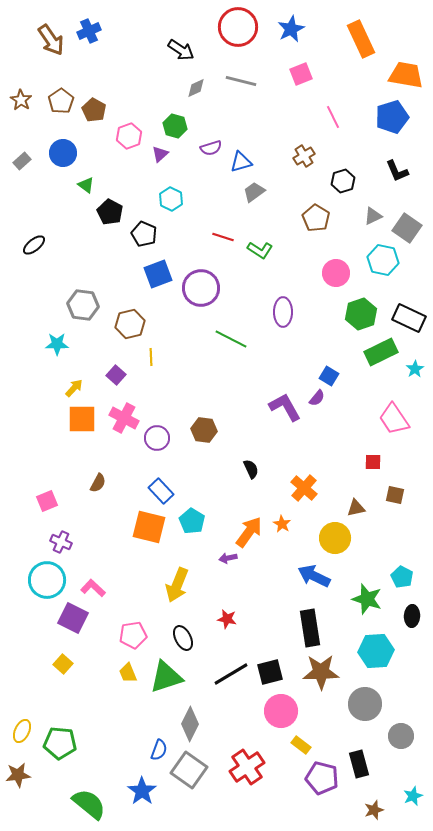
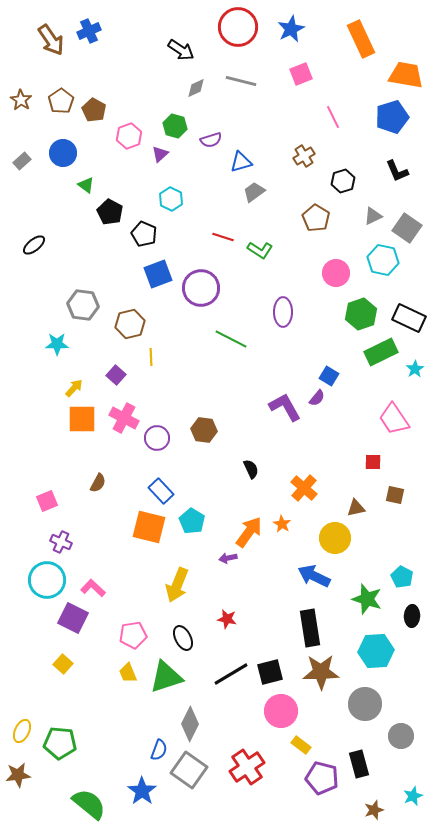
purple semicircle at (211, 148): moved 8 px up
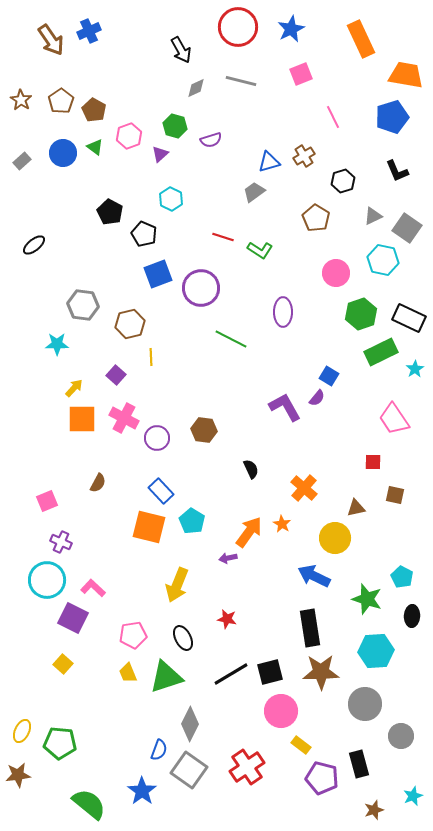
black arrow at (181, 50): rotated 28 degrees clockwise
blue triangle at (241, 162): moved 28 px right
green triangle at (86, 185): moved 9 px right, 38 px up
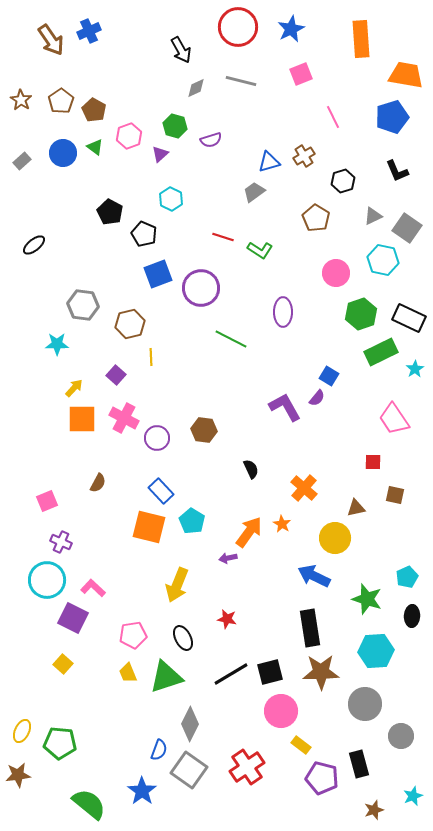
orange rectangle at (361, 39): rotated 21 degrees clockwise
cyan pentagon at (402, 577): moved 5 px right; rotated 20 degrees clockwise
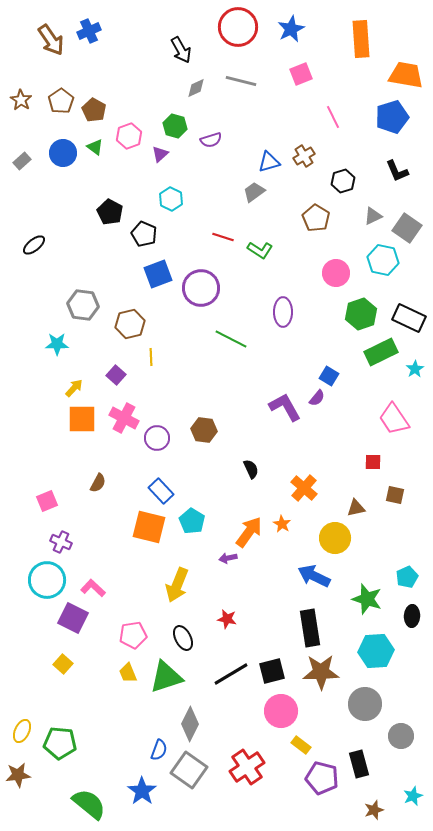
black square at (270, 672): moved 2 px right, 1 px up
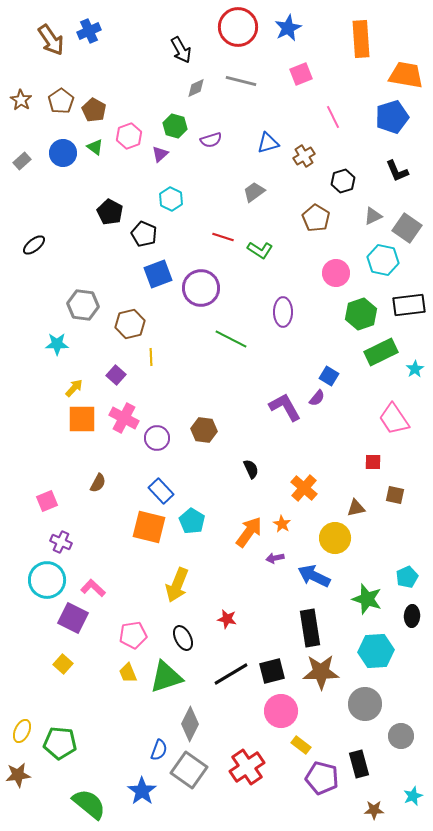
blue star at (291, 29): moved 3 px left, 1 px up
blue triangle at (269, 162): moved 1 px left, 19 px up
black rectangle at (409, 318): moved 13 px up; rotated 32 degrees counterclockwise
purple arrow at (228, 558): moved 47 px right
brown star at (374, 810): rotated 18 degrees clockwise
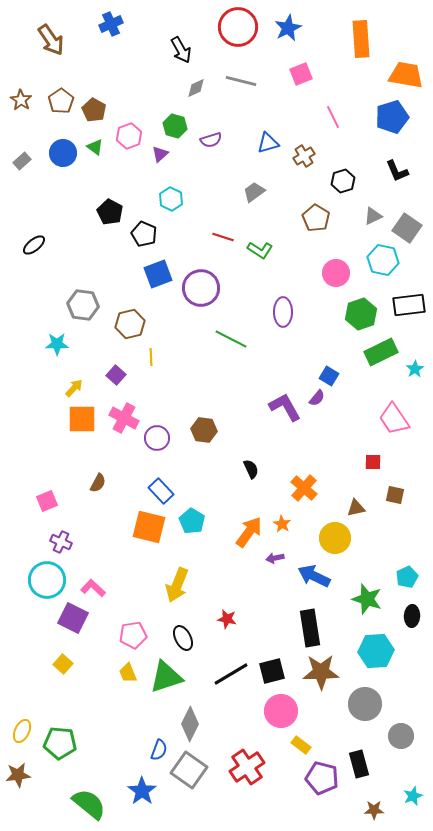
blue cross at (89, 31): moved 22 px right, 7 px up
